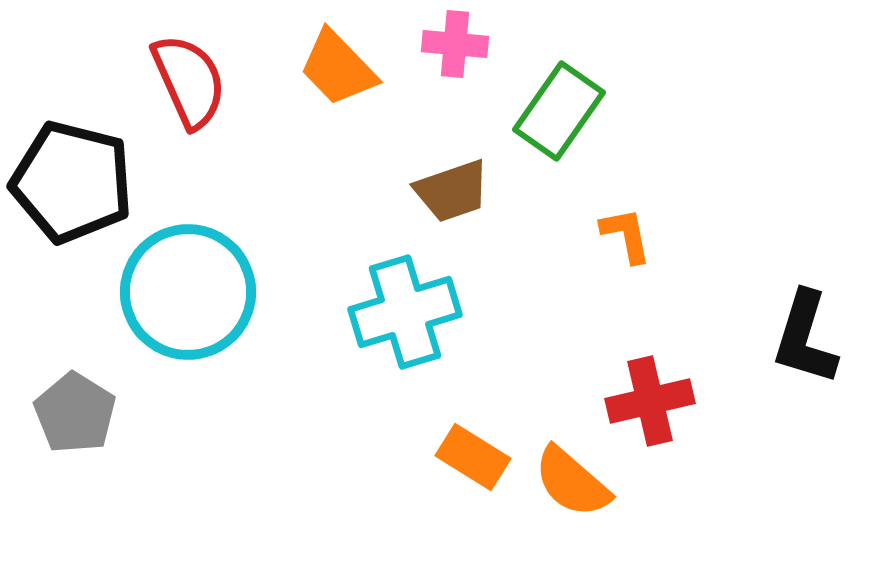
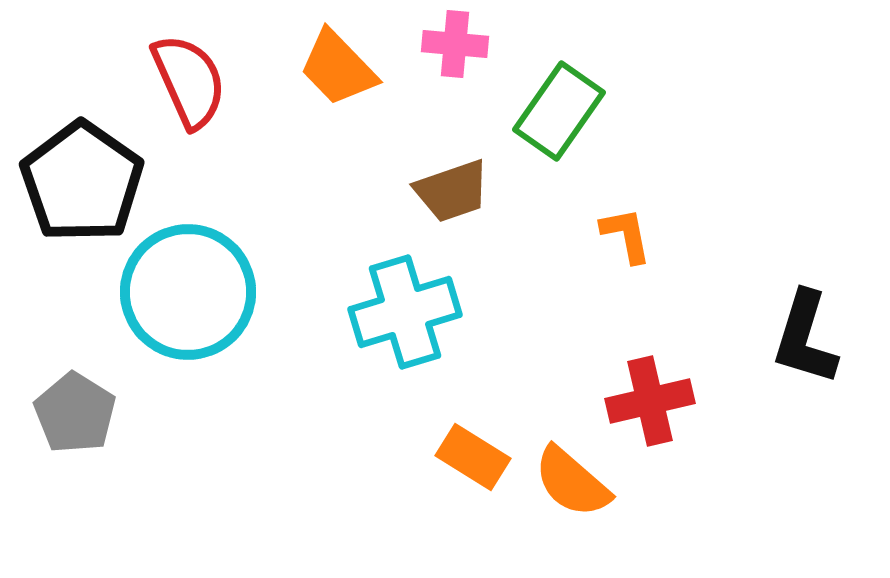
black pentagon: moved 10 px right; rotated 21 degrees clockwise
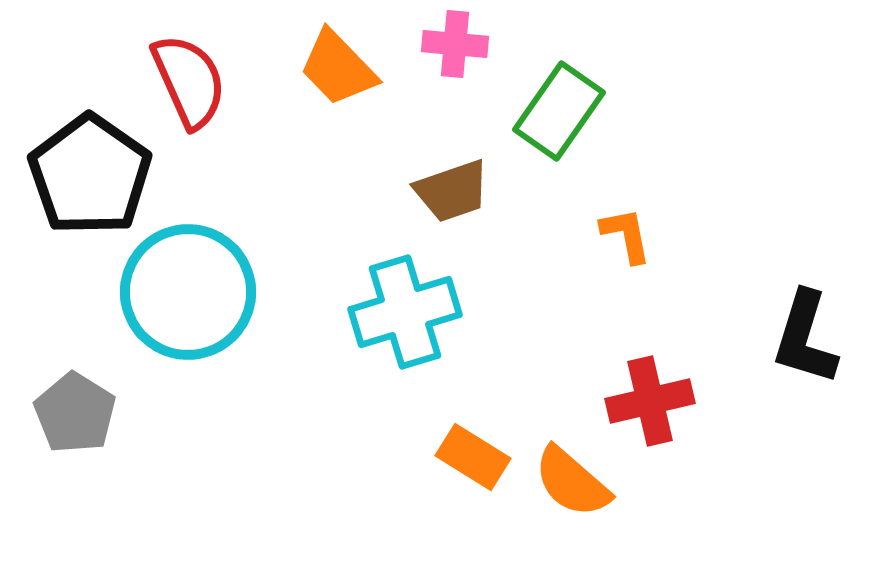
black pentagon: moved 8 px right, 7 px up
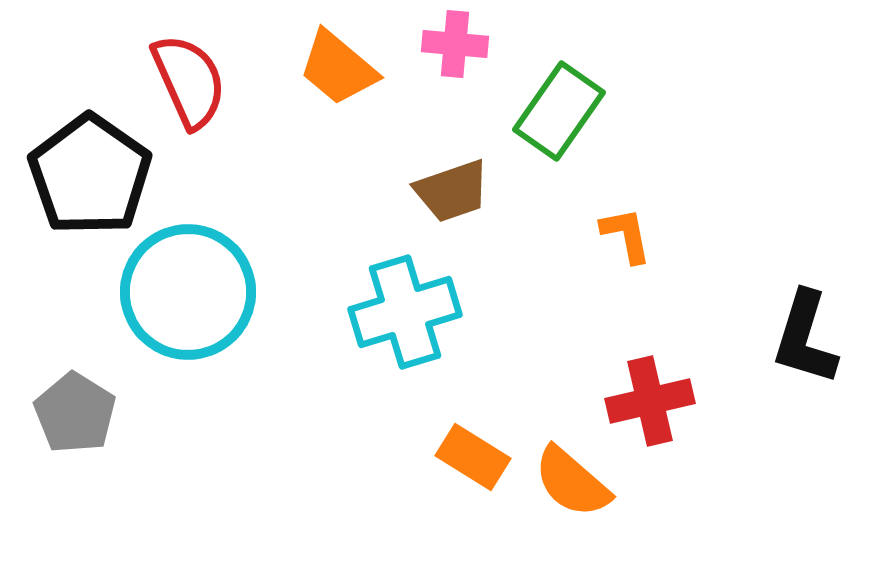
orange trapezoid: rotated 6 degrees counterclockwise
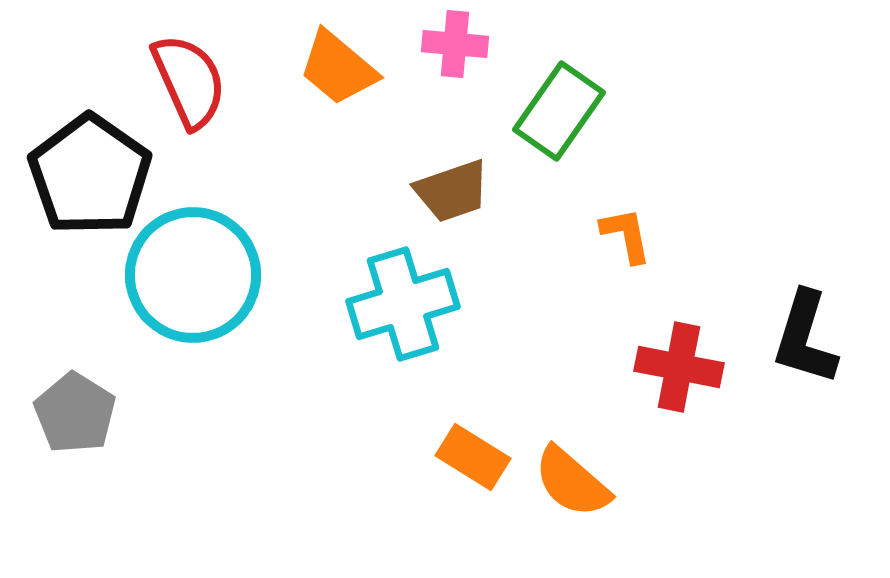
cyan circle: moved 5 px right, 17 px up
cyan cross: moved 2 px left, 8 px up
red cross: moved 29 px right, 34 px up; rotated 24 degrees clockwise
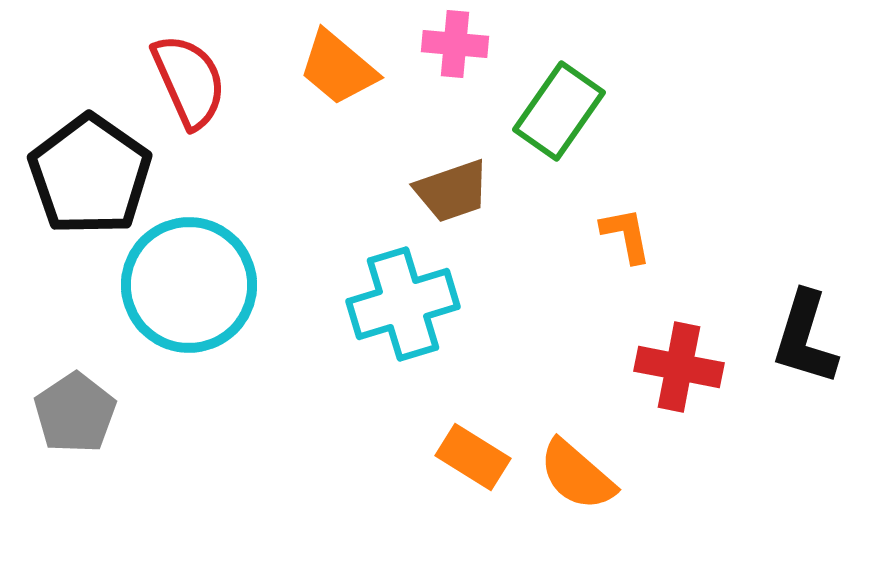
cyan circle: moved 4 px left, 10 px down
gray pentagon: rotated 6 degrees clockwise
orange semicircle: moved 5 px right, 7 px up
